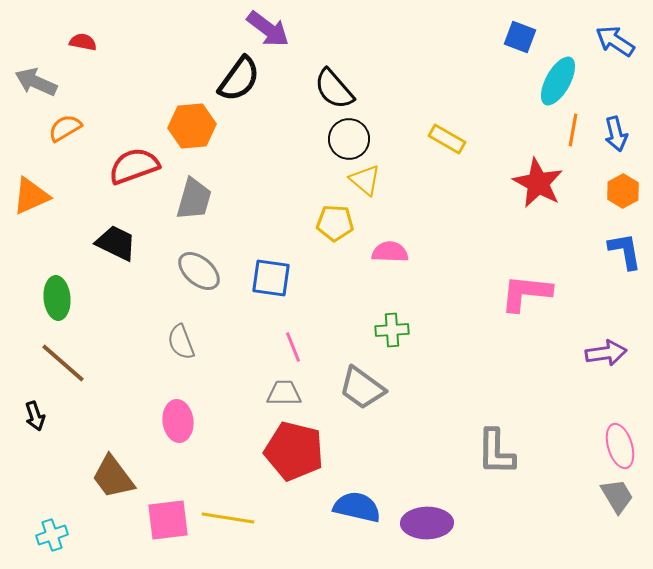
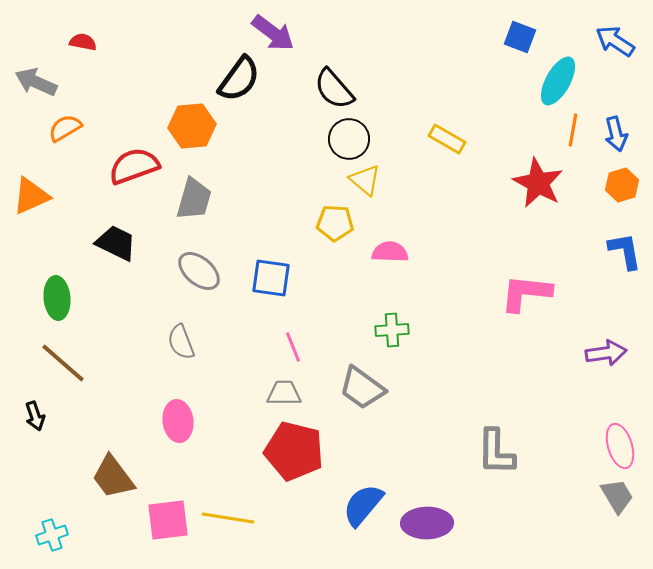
purple arrow at (268, 29): moved 5 px right, 4 px down
orange hexagon at (623, 191): moved 1 px left, 6 px up; rotated 12 degrees clockwise
blue semicircle at (357, 507): moved 6 px right, 2 px up; rotated 63 degrees counterclockwise
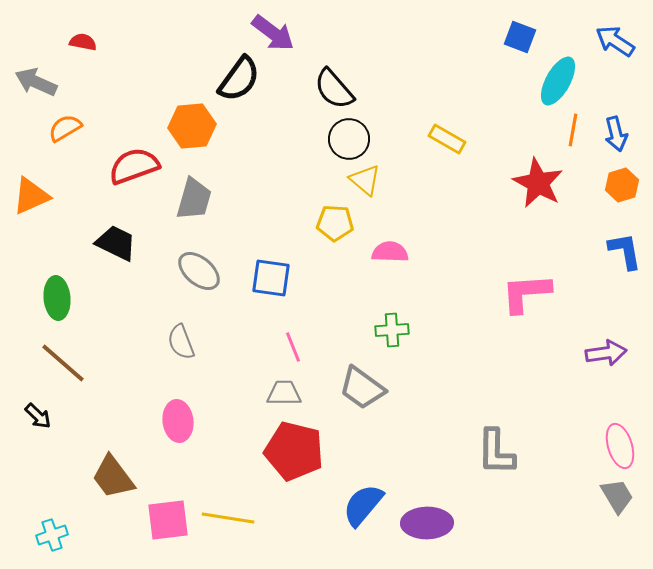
pink L-shape at (526, 293): rotated 10 degrees counterclockwise
black arrow at (35, 416): moved 3 px right; rotated 28 degrees counterclockwise
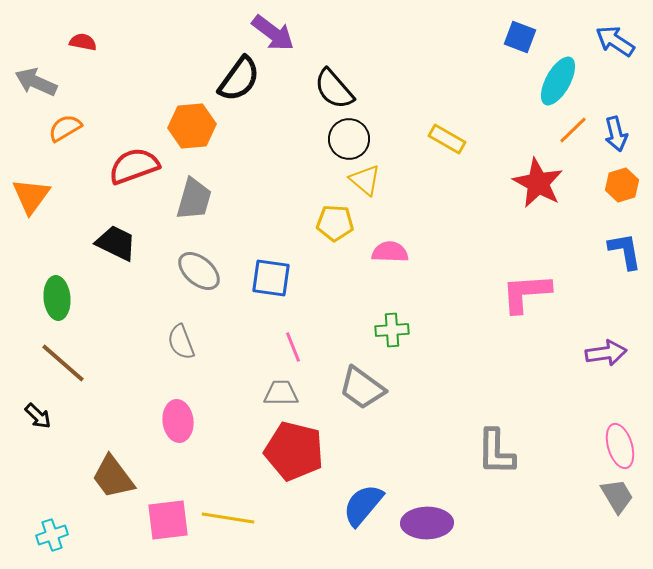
orange line at (573, 130): rotated 36 degrees clockwise
orange triangle at (31, 196): rotated 30 degrees counterclockwise
gray trapezoid at (284, 393): moved 3 px left
